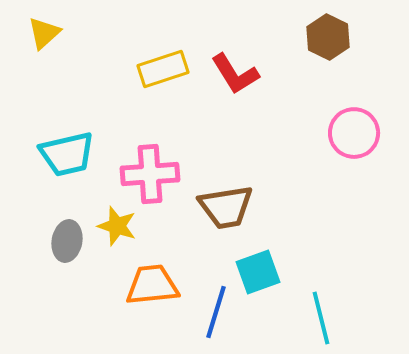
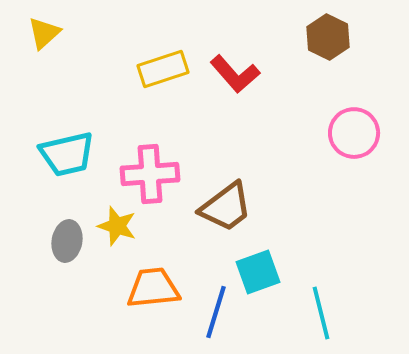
red L-shape: rotated 9 degrees counterclockwise
brown trapezoid: rotated 28 degrees counterclockwise
orange trapezoid: moved 1 px right, 3 px down
cyan line: moved 5 px up
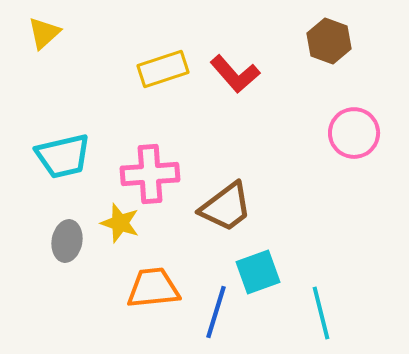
brown hexagon: moved 1 px right, 4 px down; rotated 6 degrees counterclockwise
cyan trapezoid: moved 4 px left, 2 px down
yellow star: moved 3 px right, 3 px up
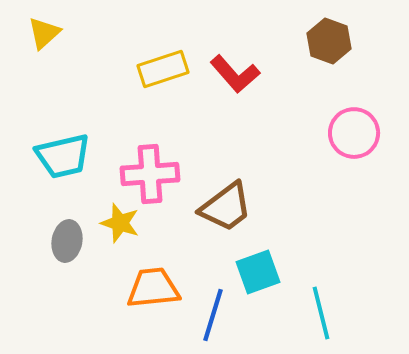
blue line: moved 3 px left, 3 px down
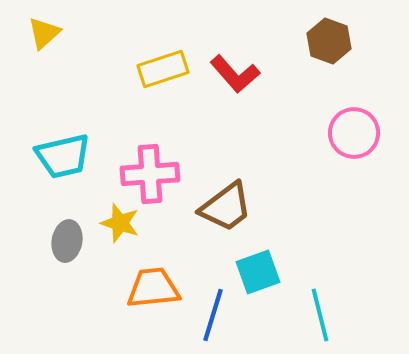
cyan line: moved 1 px left, 2 px down
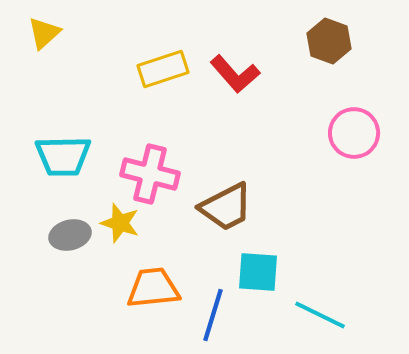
cyan trapezoid: rotated 12 degrees clockwise
pink cross: rotated 18 degrees clockwise
brown trapezoid: rotated 10 degrees clockwise
gray ellipse: moved 3 px right, 6 px up; rotated 66 degrees clockwise
cyan square: rotated 24 degrees clockwise
cyan line: rotated 50 degrees counterclockwise
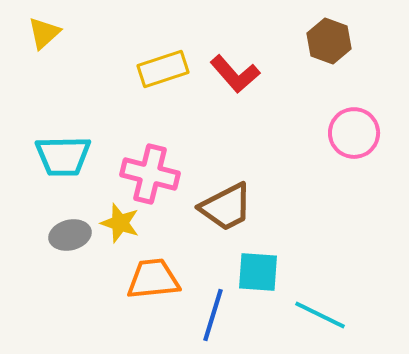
orange trapezoid: moved 9 px up
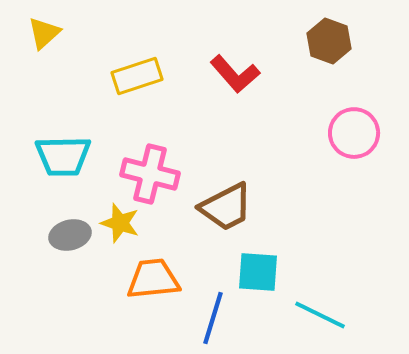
yellow rectangle: moved 26 px left, 7 px down
blue line: moved 3 px down
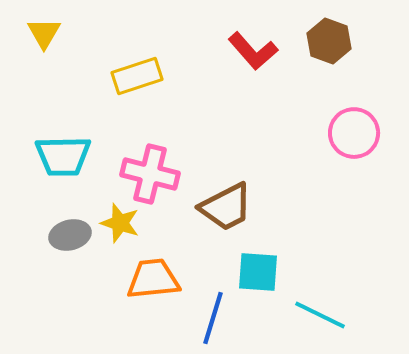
yellow triangle: rotated 18 degrees counterclockwise
red L-shape: moved 18 px right, 23 px up
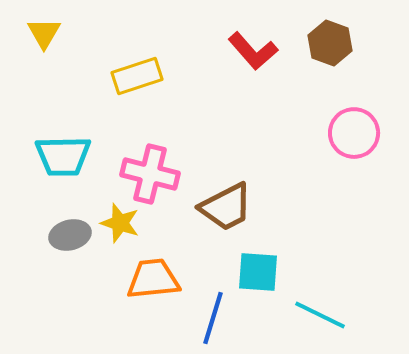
brown hexagon: moved 1 px right, 2 px down
